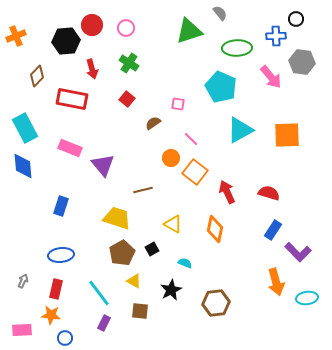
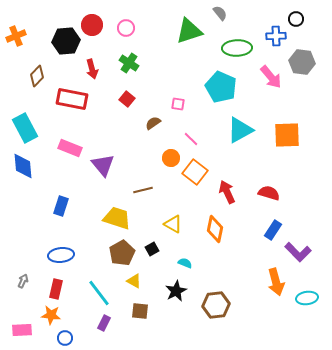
black star at (171, 290): moved 5 px right, 1 px down
brown hexagon at (216, 303): moved 2 px down
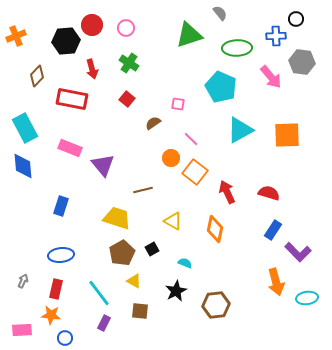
green triangle at (189, 31): moved 4 px down
yellow triangle at (173, 224): moved 3 px up
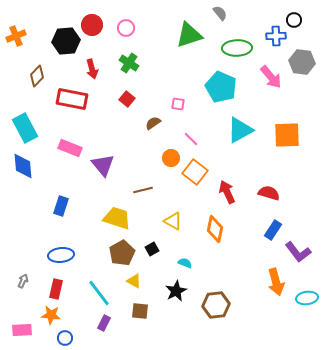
black circle at (296, 19): moved 2 px left, 1 px down
purple L-shape at (298, 252): rotated 8 degrees clockwise
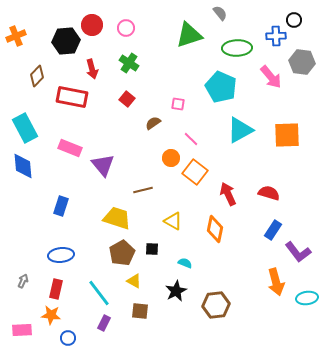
red rectangle at (72, 99): moved 2 px up
red arrow at (227, 192): moved 1 px right, 2 px down
black square at (152, 249): rotated 32 degrees clockwise
blue circle at (65, 338): moved 3 px right
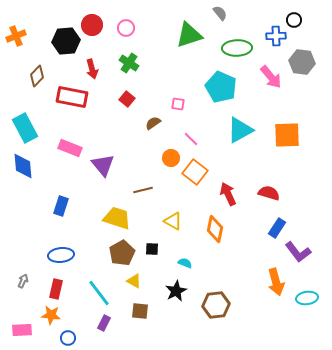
blue rectangle at (273, 230): moved 4 px right, 2 px up
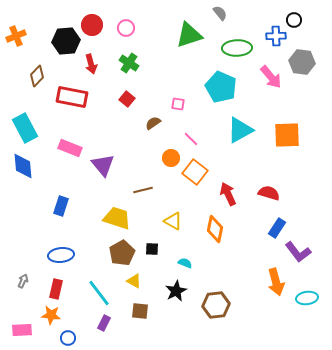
red arrow at (92, 69): moved 1 px left, 5 px up
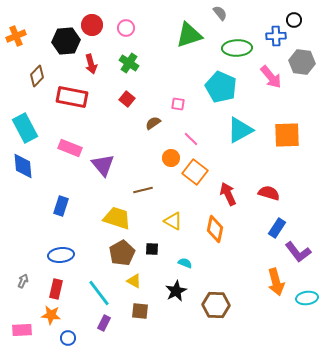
brown hexagon at (216, 305): rotated 8 degrees clockwise
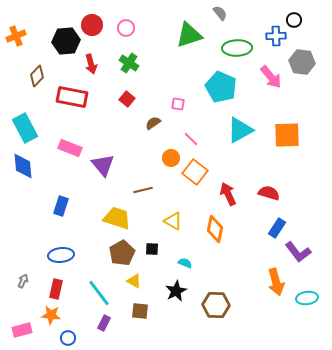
pink rectangle at (22, 330): rotated 12 degrees counterclockwise
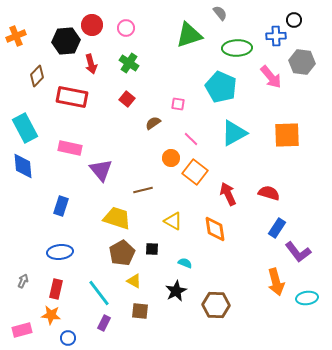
cyan triangle at (240, 130): moved 6 px left, 3 px down
pink rectangle at (70, 148): rotated 10 degrees counterclockwise
purple triangle at (103, 165): moved 2 px left, 5 px down
orange diamond at (215, 229): rotated 20 degrees counterclockwise
blue ellipse at (61, 255): moved 1 px left, 3 px up
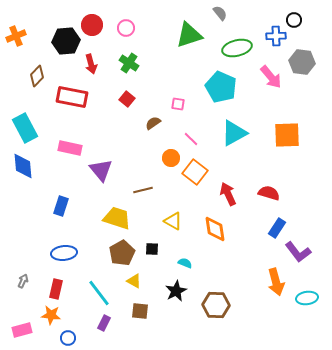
green ellipse at (237, 48): rotated 12 degrees counterclockwise
blue ellipse at (60, 252): moved 4 px right, 1 px down
